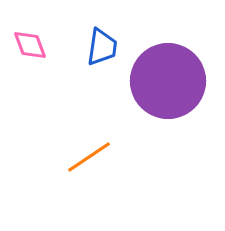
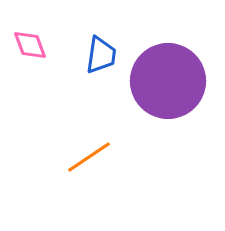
blue trapezoid: moved 1 px left, 8 px down
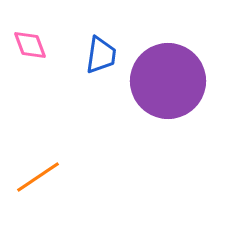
orange line: moved 51 px left, 20 px down
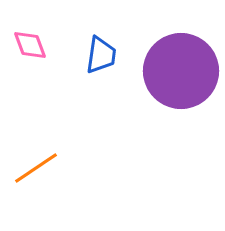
purple circle: moved 13 px right, 10 px up
orange line: moved 2 px left, 9 px up
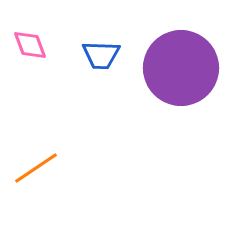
blue trapezoid: rotated 84 degrees clockwise
purple circle: moved 3 px up
